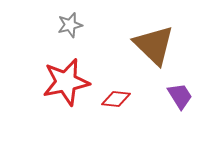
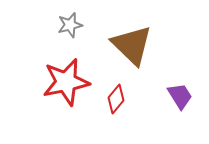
brown triangle: moved 22 px left
red diamond: rotated 56 degrees counterclockwise
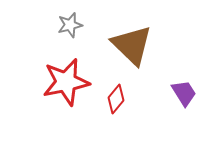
purple trapezoid: moved 4 px right, 3 px up
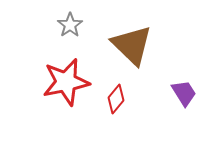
gray star: rotated 20 degrees counterclockwise
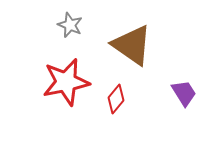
gray star: rotated 15 degrees counterclockwise
brown triangle: rotated 9 degrees counterclockwise
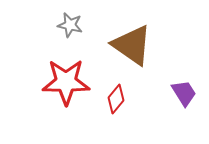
gray star: rotated 10 degrees counterclockwise
red star: rotated 12 degrees clockwise
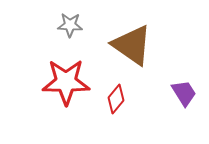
gray star: rotated 10 degrees counterclockwise
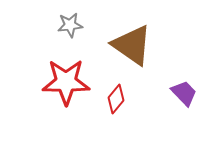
gray star: rotated 10 degrees counterclockwise
purple trapezoid: rotated 12 degrees counterclockwise
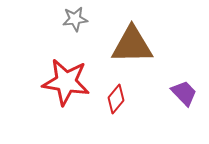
gray star: moved 5 px right, 6 px up
brown triangle: rotated 36 degrees counterclockwise
red star: rotated 9 degrees clockwise
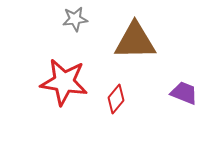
brown triangle: moved 3 px right, 4 px up
red star: moved 2 px left
purple trapezoid: rotated 24 degrees counterclockwise
